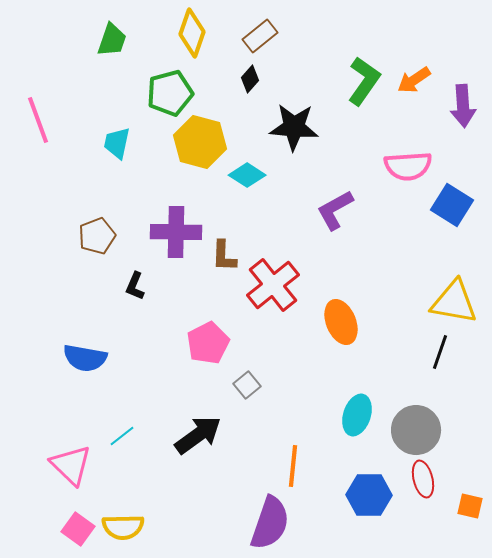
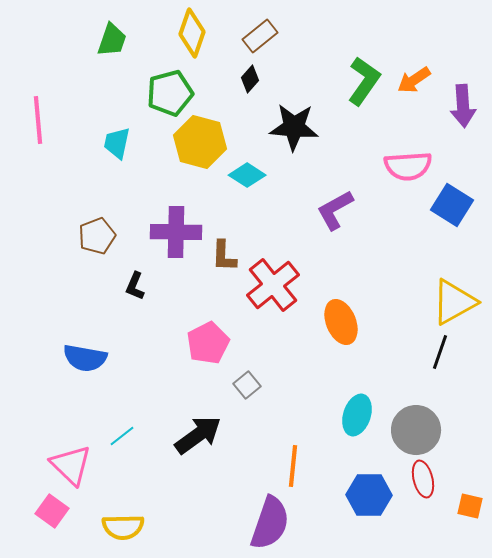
pink line: rotated 15 degrees clockwise
yellow triangle: rotated 39 degrees counterclockwise
pink square: moved 26 px left, 18 px up
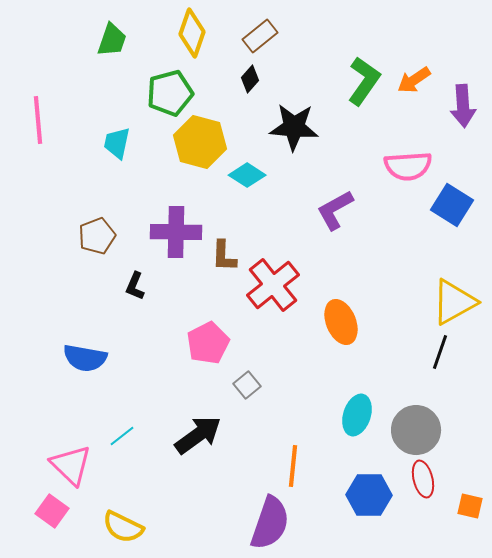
yellow semicircle: rotated 27 degrees clockwise
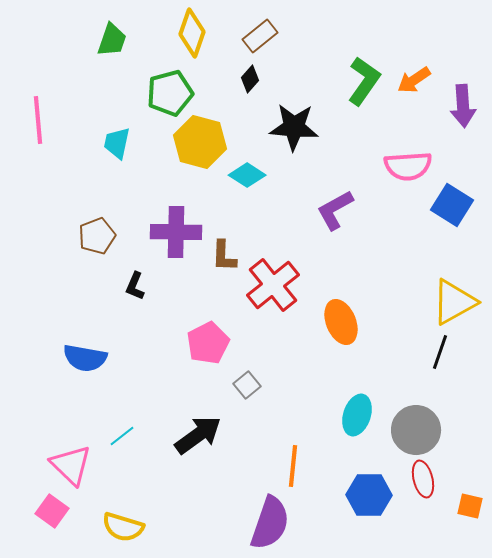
yellow semicircle: rotated 9 degrees counterclockwise
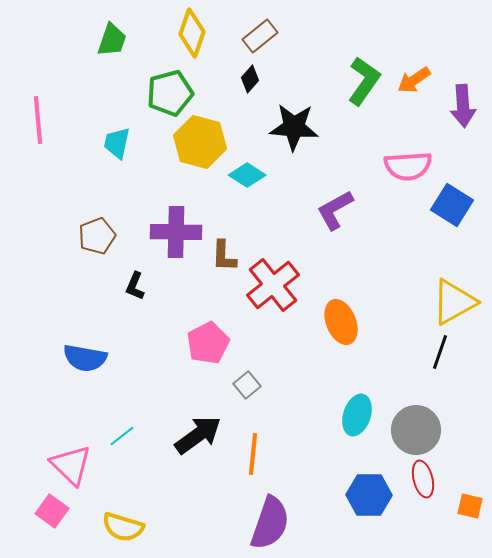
orange line: moved 40 px left, 12 px up
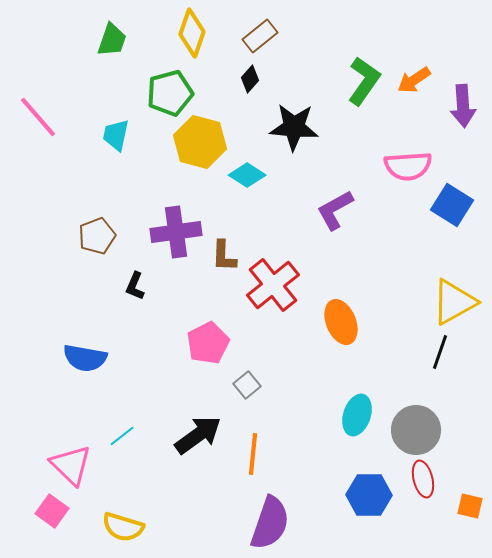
pink line: moved 3 px up; rotated 36 degrees counterclockwise
cyan trapezoid: moved 1 px left, 8 px up
purple cross: rotated 9 degrees counterclockwise
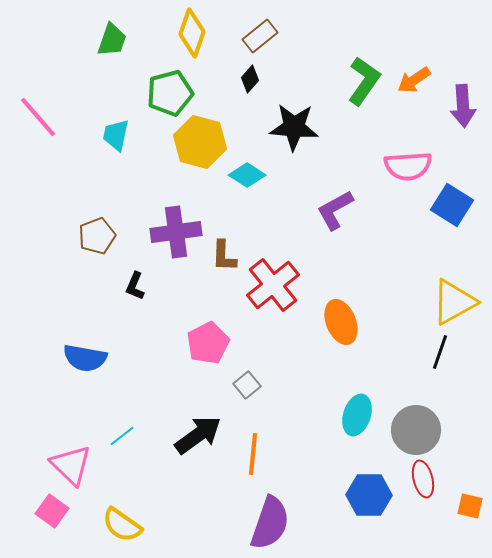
yellow semicircle: moved 1 px left, 2 px up; rotated 18 degrees clockwise
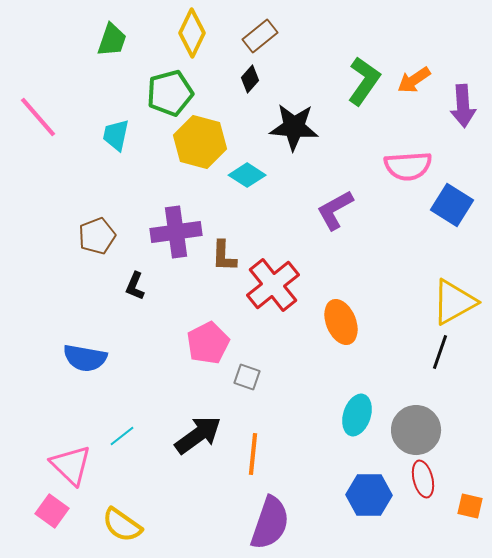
yellow diamond: rotated 6 degrees clockwise
gray square: moved 8 px up; rotated 32 degrees counterclockwise
